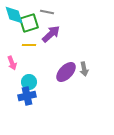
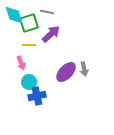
pink arrow: moved 9 px right
blue cross: moved 10 px right
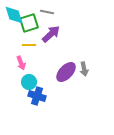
blue cross: rotated 30 degrees clockwise
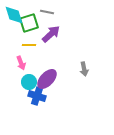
purple ellipse: moved 19 px left, 7 px down
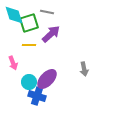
pink arrow: moved 8 px left
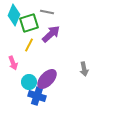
cyan diamond: rotated 40 degrees clockwise
yellow line: rotated 64 degrees counterclockwise
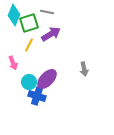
purple arrow: rotated 12 degrees clockwise
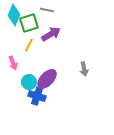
gray line: moved 2 px up
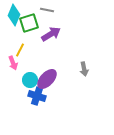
yellow line: moved 9 px left, 5 px down
cyan circle: moved 1 px right, 2 px up
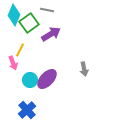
green square: rotated 18 degrees counterclockwise
blue cross: moved 10 px left, 14 px down; rotated 30 degrees clockwise
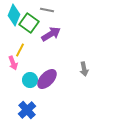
green square: rotated 18 degrees counterclockwise
